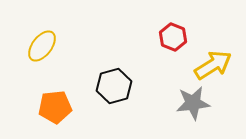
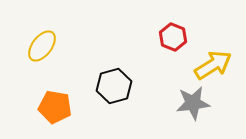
orange pentagon: rotated 16 degrees clockwise
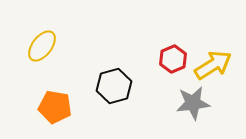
red hexagon: moved 22 px down; rotated 16 degrees clockwise
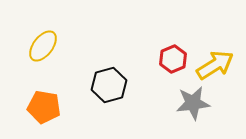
yellow ellipse: moved 1 px right
yellow arrow: moved 2 px right
black hexagon: moved 5 px left, 1 px up
orange pentagon: moved 11 px left
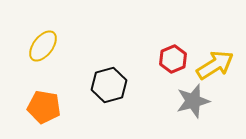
gray star: moved 2 px up; rotated 8 degrees counterclockwise
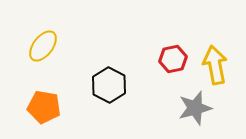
red hexagon: rotated 12 degrees clockwise
yellow arrow: rotated 69 degrees counterclockwise
black hexagon: rotated 16 degrees counterclockwise
gray star: moved 2 px right, 7 px down
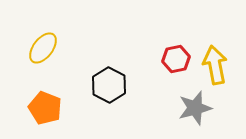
yellow ellipse: moved 2 px down
red hexagon: moved 3 px right
orange pentagon: moved 1 px right, 1 px down; rotated 12 degrees clockwise
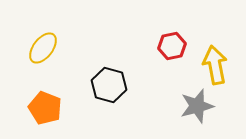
red hexagon: moved 4 px left, 13 px up
black hexagon: rotated 12 degrees counterclockwise
gray star: moved 2 px right, 2 px up
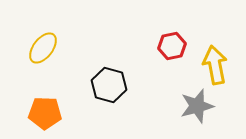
orange pentagon: moved 5 px down; rotated 20 degrees counterclockwise
